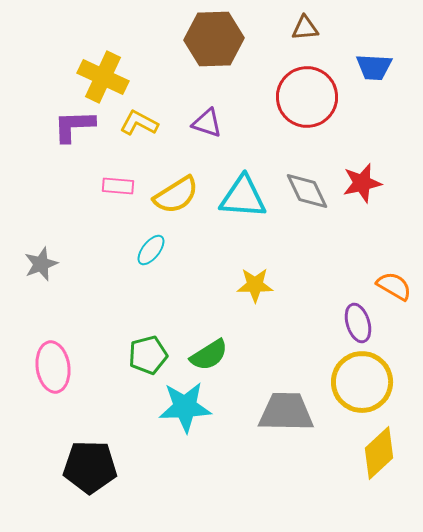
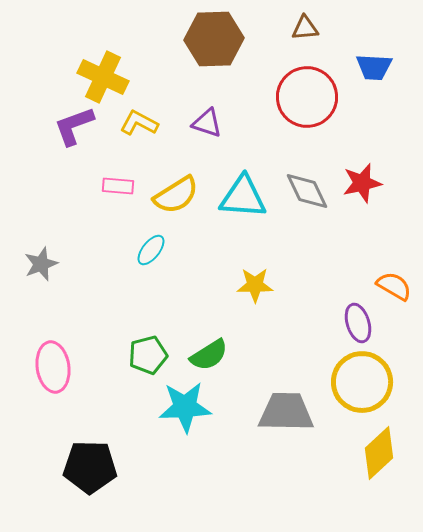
purple L-shape: rotated 18 degrees counterclockwise
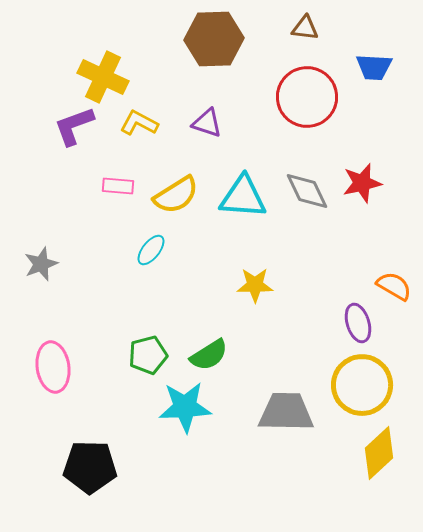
brown triangle: rotated 12 degrees clockwise
yellow circle: moved 3 px down
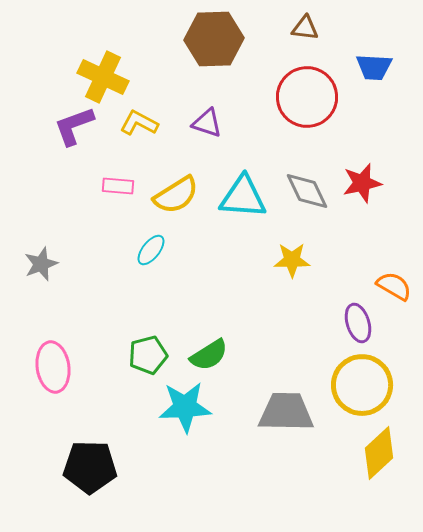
yellow star: moved 37 px right, 25 px up
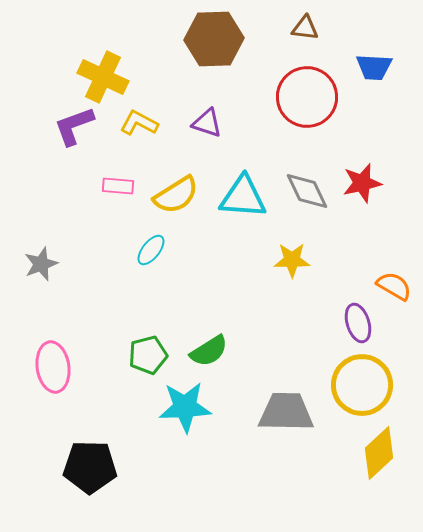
green semicircle: moved 4 px up
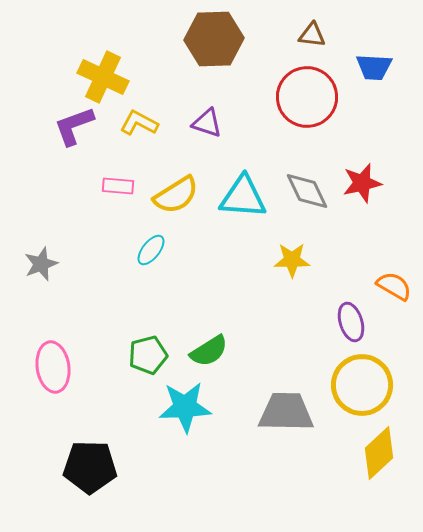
brown triangle: moved 7 px right, 7 px down
purple ellipse: moved 7 px left, 1 px up
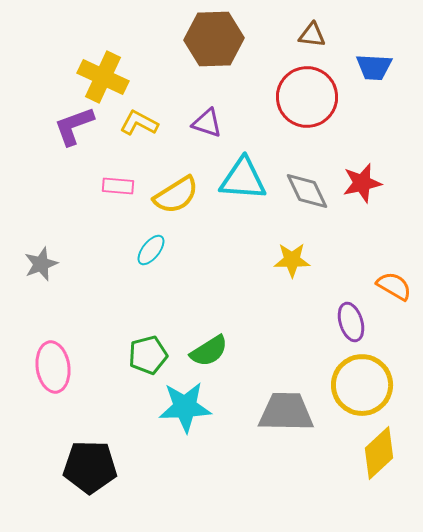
cyan triangle: moved 18 px up
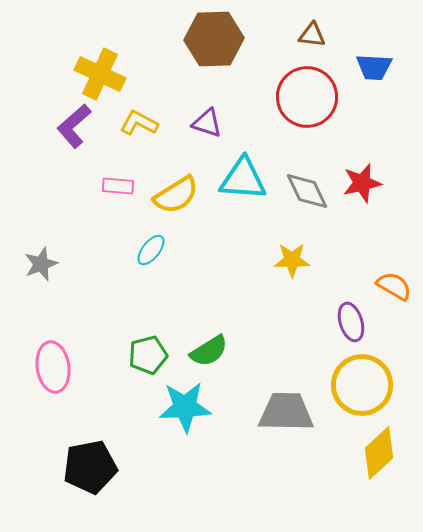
yellow cross: moved 3 px left, 3 px up
purple L-shape: rotated 21 degrees counterclockwise
black pentagon: rotated 12 degrees counterclockwise
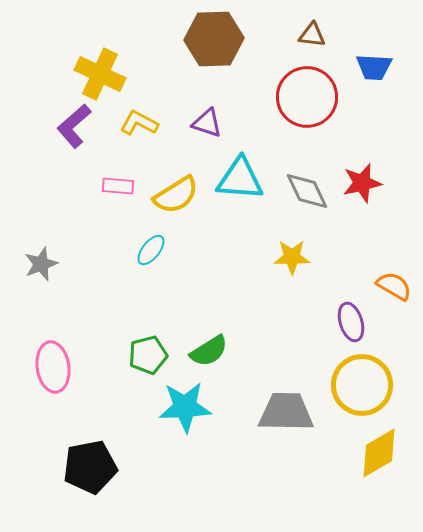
cyan triangle: moved 3 px left
yellow star: moved 3 px up
yellow diamond: rotated 12 degrees clockwise
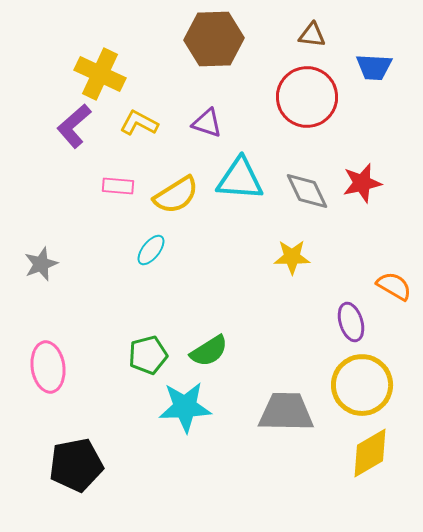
pink ellipse: moved 5 px left
yellow diamond: moved 9 px left
black pentagon: moved 14 px left, 2 px up
